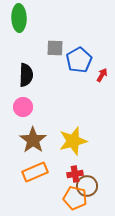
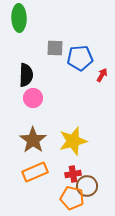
blue pentagon: moved 1 px right, 2 px up; rotated 25 degrees clockwise
pink circle: moved 10 px right, 9 px up
red cross: moved 2 px left
orange pentagon: moved 3 px left
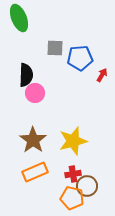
green ellipse: rotated 20 degrees counterclockwise
pink circle: moved 2 px right, 5 px up
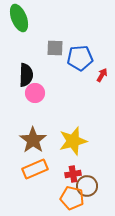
orange rectangle: moved 3 px up
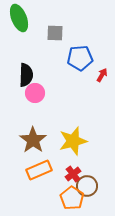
gray square: moved 15 px up
orange rectangle: moved 4 px right, 1 px down
red cross: rotated 28 degrees counterclockwise
orange pentagon: rotated 20 degrees clockwise
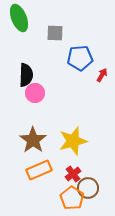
brown circle: moved 1 px right, 2 px down
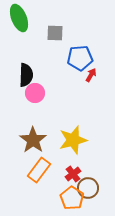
red arrow: moved 11 px left
yellow star: moved 1 px up
orange rectangle: rotated 30 degrees counterclockwise
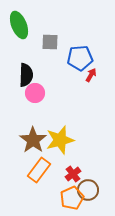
green ellipse: moved 7 px down
gray square: moved 5 px left, 9 px down
yellow star: moved 13 px left
brown circle: moved 2 px down
orange pentagon: rotated 15 degrees clockwise
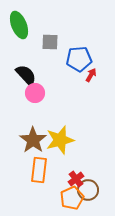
blue pentagon: moved 1 px left, 1 px down
black semicircle: rotated 45 degrees counterclockwise
orange rectangle: rotated 30 degrees counterclockwise
red cross: moved 3 px right, 5 px down
